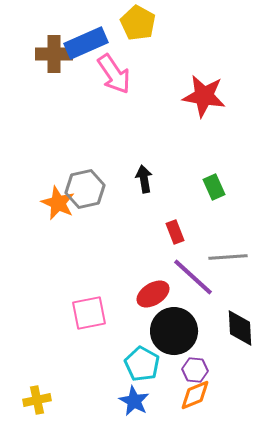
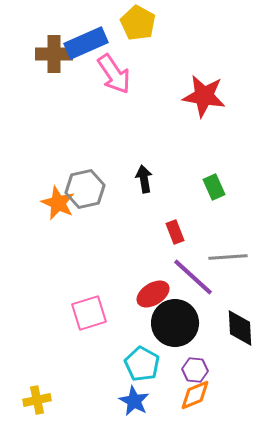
pink square: rotated 6 degrees counterclockwise
black circle: moved 1 px right, 8 px up
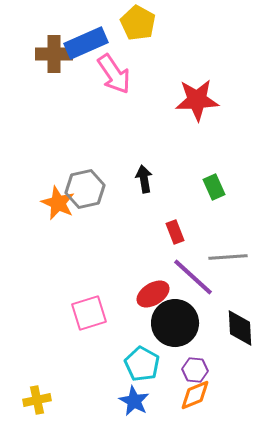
red star: moved 7 px left, 4 px down; rotated 12 degrees counterclockwise
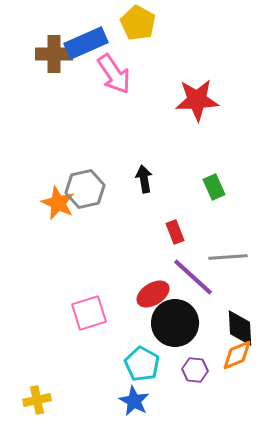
orange diamond: moved 42 px right, 40 px up
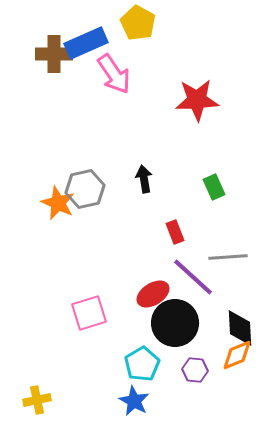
cyan pentagon: rotated 12 degrees clockwise
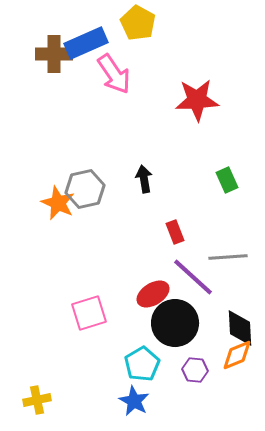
green rectangle: moved 13 px right, 7 px up
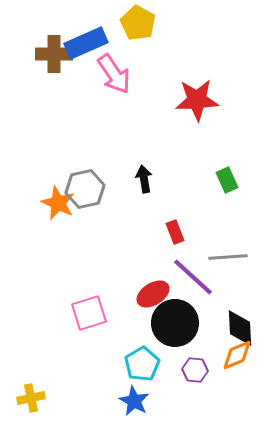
yellow cross: moved 6 px left, 2 px up
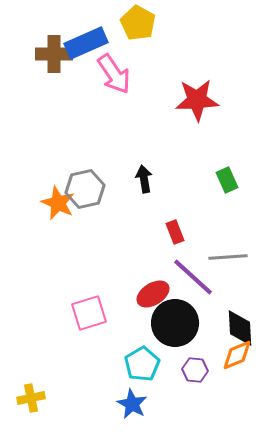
blue star: moved 2 px left, 3 px down
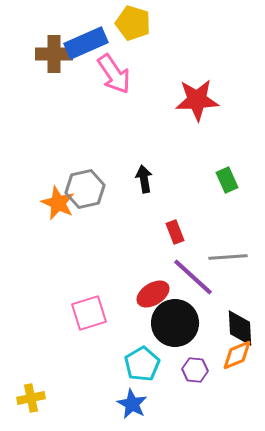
yellow pentagon: moved 5 px left; rotated 12 degrees counterclockwise
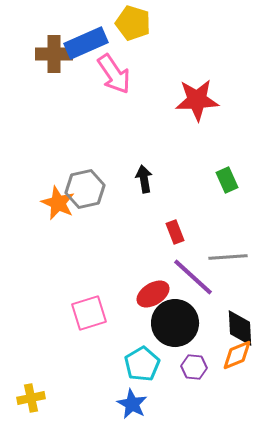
purple hexagon: moved 1 px left, 3 px up
